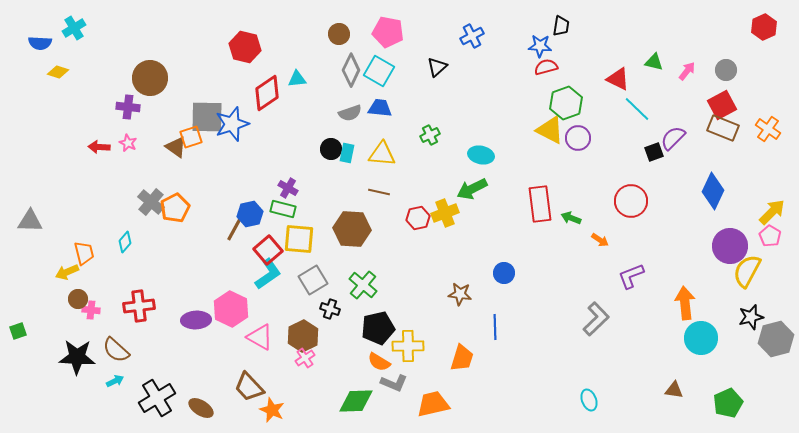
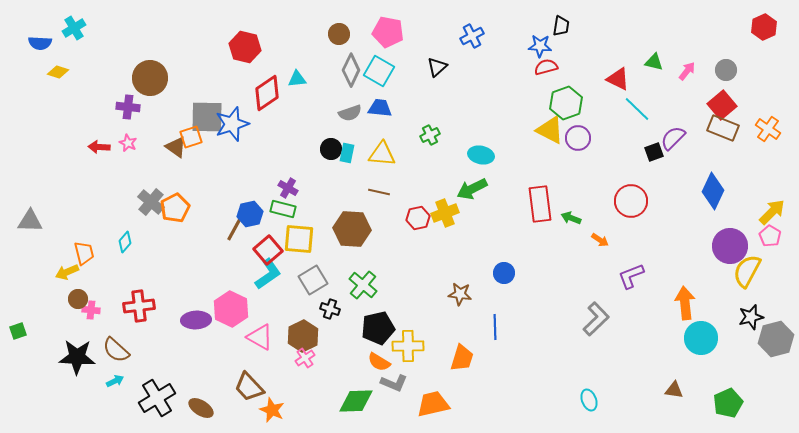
red square at (722, 105): rotated 12 degrees counterclockwise
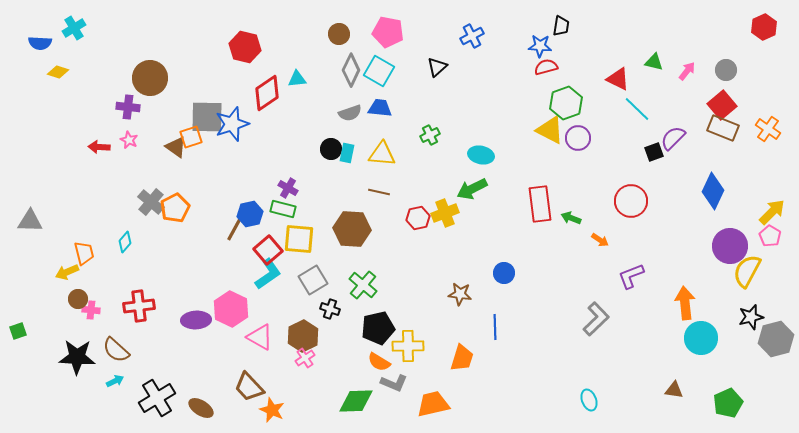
pink star at (128, 143): moved 1 px right, 3 px up
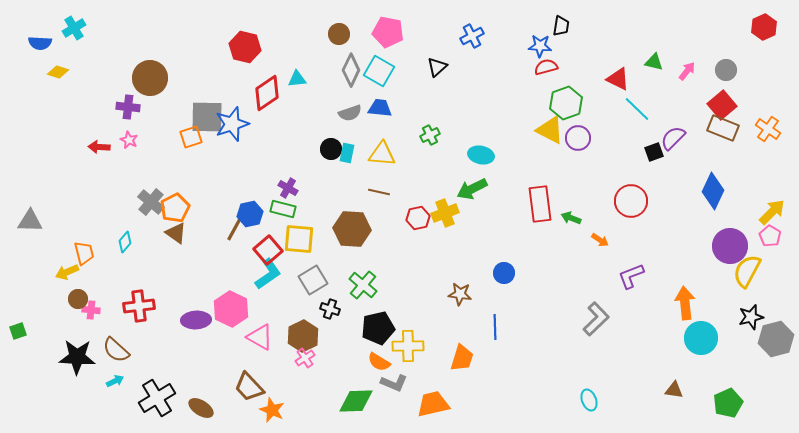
brown triangle at (176, 147): moved 86 px down
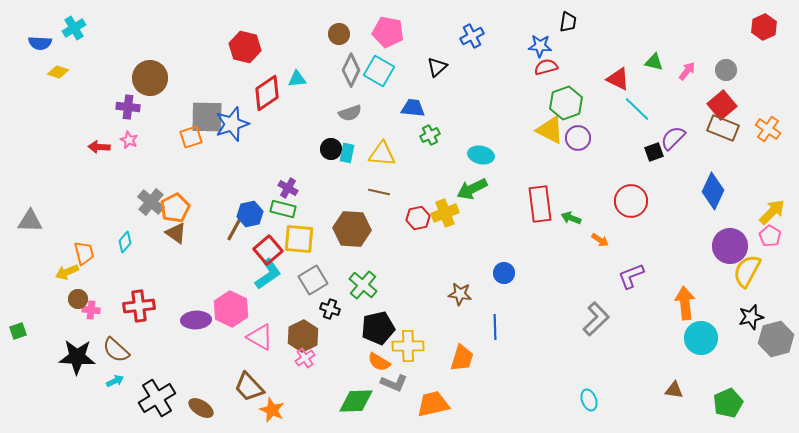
black trapezoid at (561, 26): moved 7 px right, 4 px up
blue trapezoid at (380, 108): moved 33 px right
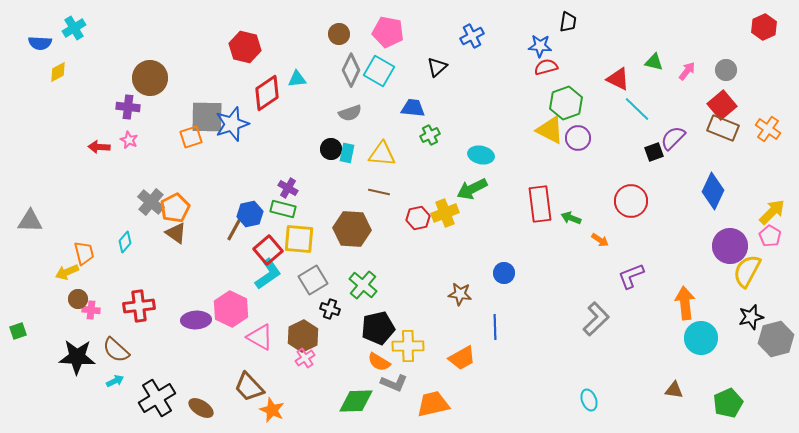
yellow diamond at (58, 72): rotated 45 degrees counterclockwise
orange trapezoid at (462, 358): rotated 44 degrees clockwise
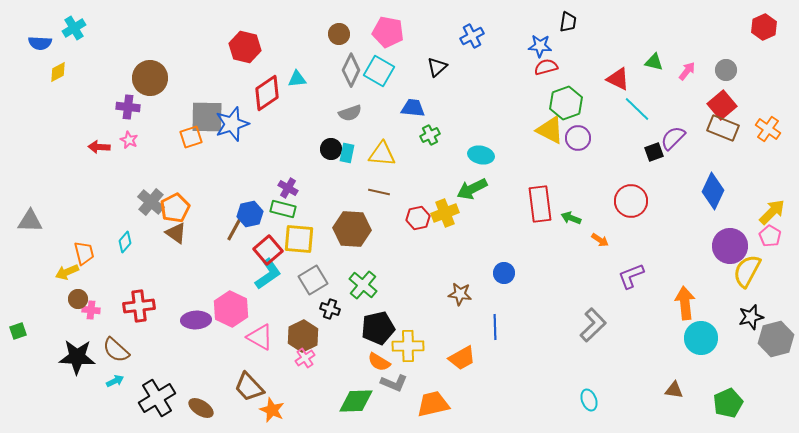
gray L-shape at (596, 319): moved 3 px left, 6 px down
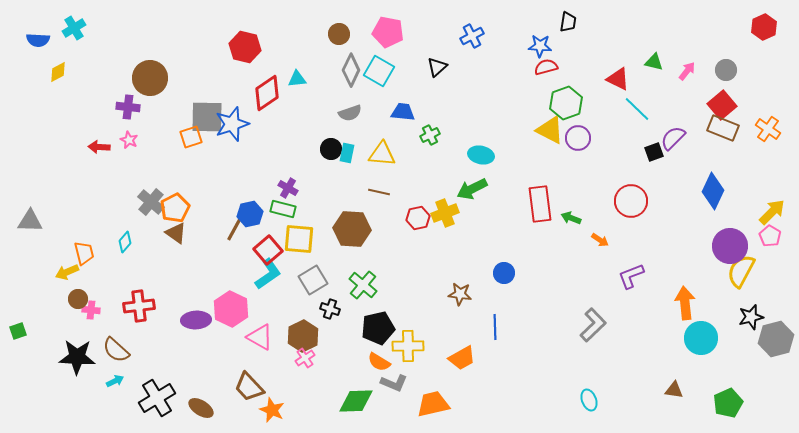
blue semicircle at (40, 43): moved 2 px left, 3 px up
blue trapezoid at (413, 108): moved 10 px left, 4 px down
yellow semicircle at (747, 271): moved 6 px left
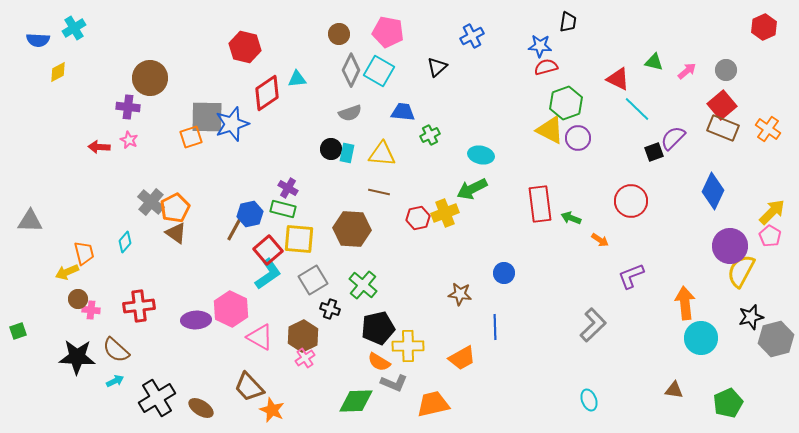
pink arrow at (687, 71): rotated 12 degrees clockwise
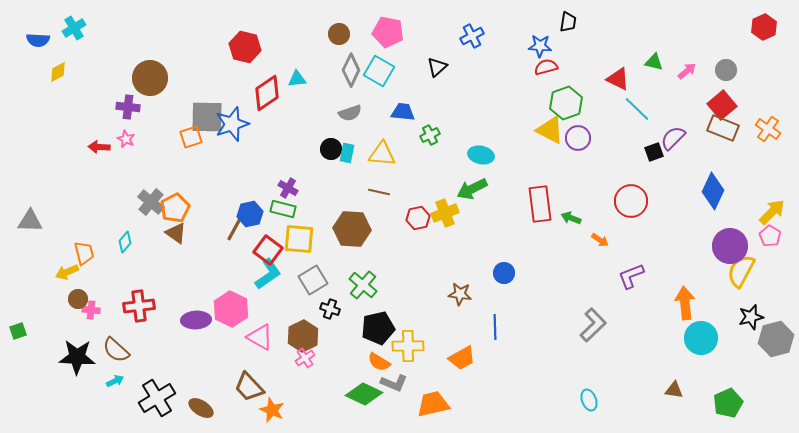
pink star at (129, 140): moved 3 px left, 1 px up
red square at (268, 250): rotated 12 degrees counterclockwise
green diamond at (356, 401): moved 8 px right, 7 px up; rotated 27 degrees clockwise
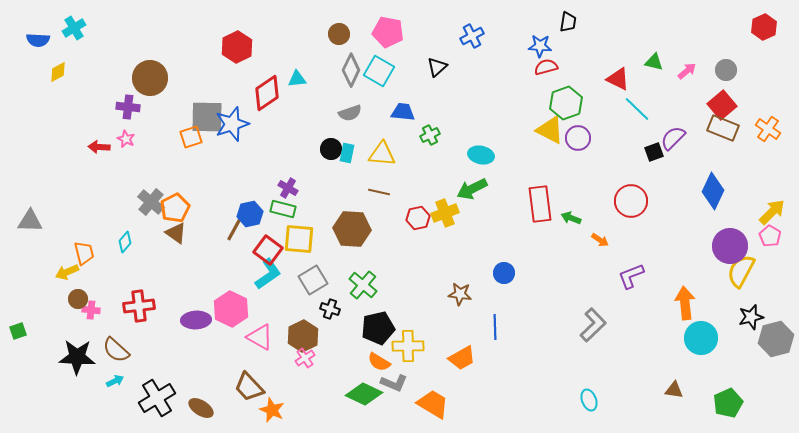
red hexagon at (245, 47): moved 8 px left; rotated 20 degrees clockwise
orange trapezoid at (433, 404): rotated 44 degrees clockwise
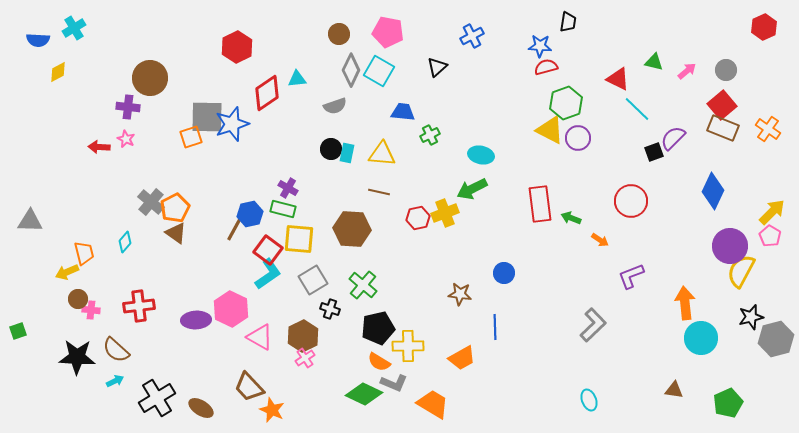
gray semicircle at (350, 113): moved 15 px left, 7 px up
